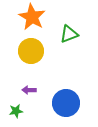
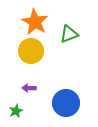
orange star: moved 3 px right, 5 px down
purple arrow: moved 2 px up
green star: rotated 16 degrees counterclockwise
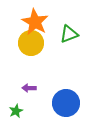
yellow circle: moved 8 px up
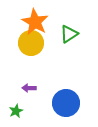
green triangle: rotated 12 degrees counterclockwise
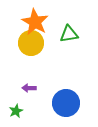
green triangle: rotated 24 degrees clockwise
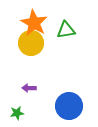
orange star: moved 1 px left, 1 px down
green triangle: moved 3 px left, 4 px up
blue circle: moved 3 px right, 3 px down
green star: moved 1 px right, 2 px down; rotated 16 degrees clockwise
